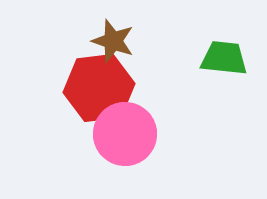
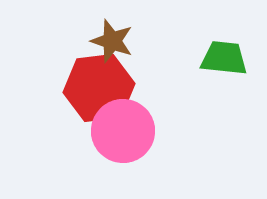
brown star: moved 1 px left
pink circle: moved 2 px left, 3 px up
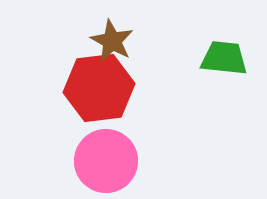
brown star: rotated 9 degrees clockwise
pink circle: moved 17 px left, 30 px down
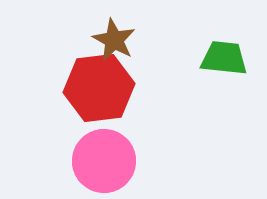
brown star: moved 2 px right, 1 px up
pink circle: moved 2 px left
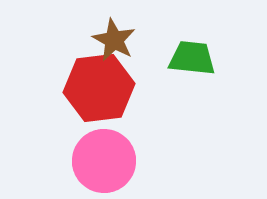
green trapezoid: moved 32 px left
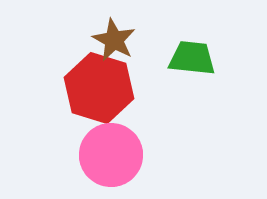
red hexagon: rotated 24 degrees clockwise
pink circle: moved 7 px right, 6 px up
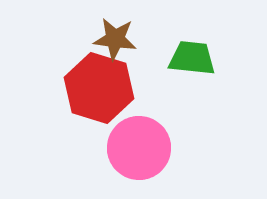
brown star: moved 1 px right, 1 px up; rotated 21 degrees counterclockwise
pink circle: moved 28 px right, 7 px up
